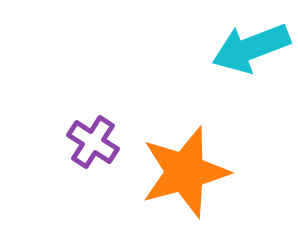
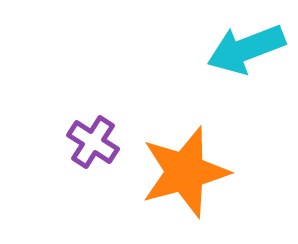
cyan arrow: moved 5 px left, 1 px down
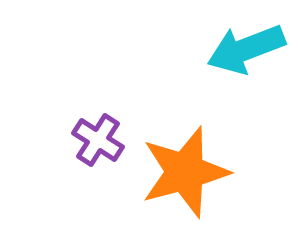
purple cross: moved 5 px right, 2 px up
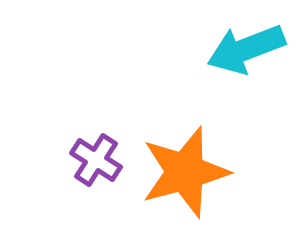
purple cross: moved 2 px left, 20 px down
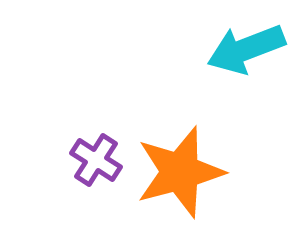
orange star: moved 5 px left
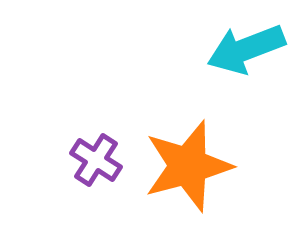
orange star: moved 8 px right, 6 px up
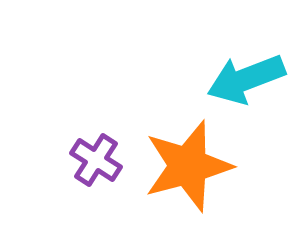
cyan arrow: moved 30 px down
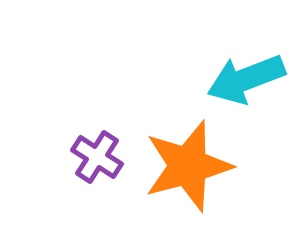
purple cross: moved 1 px right, 3 px up
